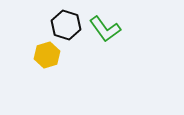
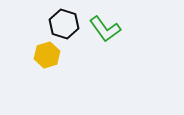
black hexagon: moved 2 px left, 1 px up
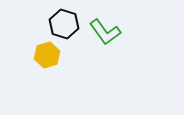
green L-shape: moved 3 px down
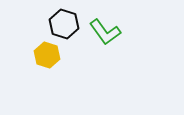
yellow hexagon: rotated 25 degrees counterclockwise
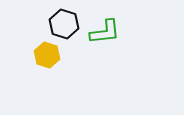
green L-shape: rotated 60 degrees counterclockwise
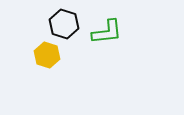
green L-shape: moved 2 px right
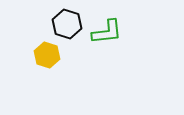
black hexagon: moved 3 px right
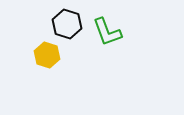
green L-shape: rotated 76 degrees clockwise
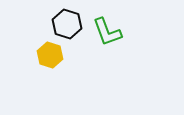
yellow hexagon: moved 3 px right
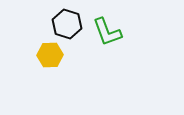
yellow hexagon: rotated 20 degrees counterclockwise
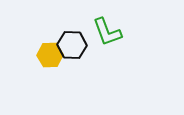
black hexagon: moved 5 px right, 21 px down; rotated 16 degrees counterclockwise
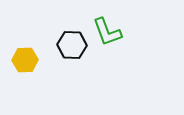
yellow hexagon: moved 25 px left, 5 px down
